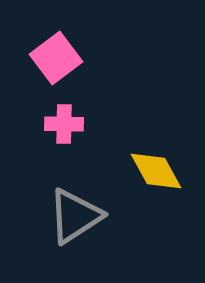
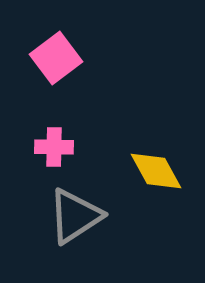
pink cross: moved 10 px left, 23 px down
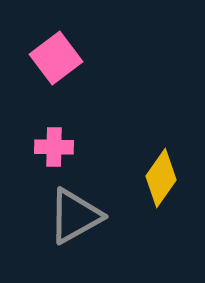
yellow diamond: moved 5 px right, 7 px down; rotated 64 degrees clockwise
gray triangle: rotated 4 degrees clockwise
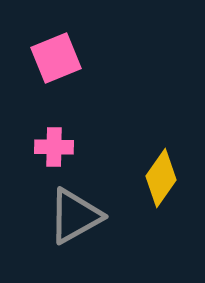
pink square: rotated 15 degrees clockwise
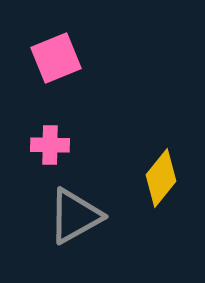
pink cross: moved 4 px left, 2 px up
yellow diamond: rotated 4 degrees clockwise
